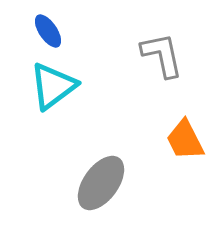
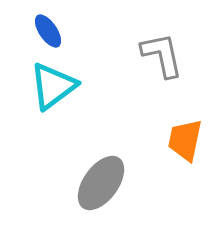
orange trapezoid: rotated 39 degrees clockwise
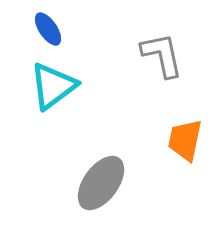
blue ellipse: moved 2 px up
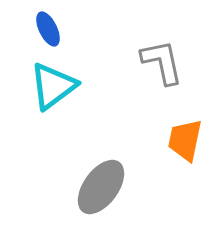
blue ellipse: rotated 8 degrees clockwise
gray L-shape: moved 7 px down
gray ellipse: moved 4 px down
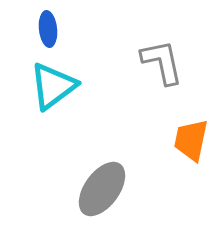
blue ellipse: rotated 20 degrees clockwise
orange trapezoid: moved 6 px right
gray ellipse: moved 1 px right, 2 px down
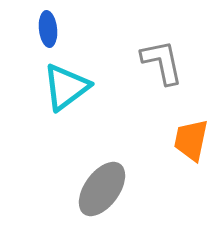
cyan triangle: moved 13 px right, 1 px down
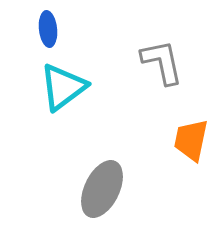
cyan triangle: moved 3 px left
gray ellipse: rotated 10 degrees counterclockwise
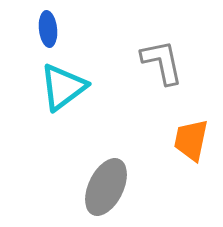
gray ellipse: moved 4 px right, 2 px up
